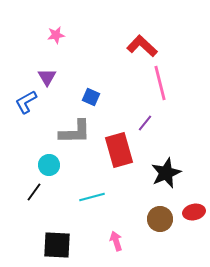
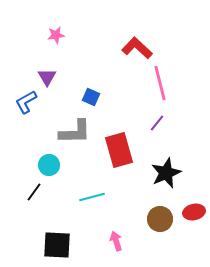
red L-shape: moved 5 px left, 2 px down
purple line: moved 12 px right
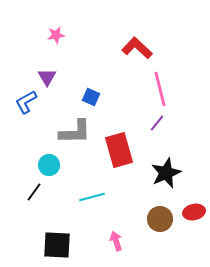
pink line: moved 6 px down
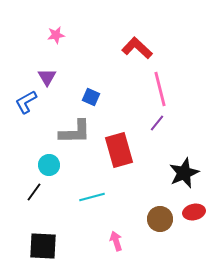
black star: moved 18 px right
black square: moved 14 px left, 1 px down
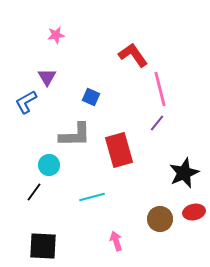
red L-shape: moved 4 px left, 7 px down; rotated 12 degrees clockwise
gray L-shape: moved 3 px down
